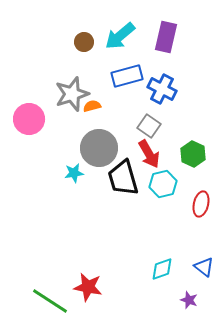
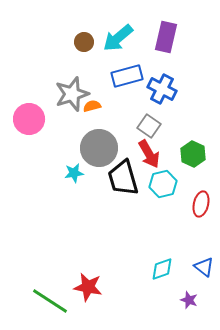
cyan arrow: moved 2 px left, 2 px down
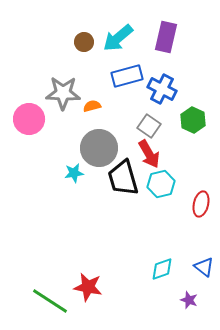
gray star: moved 9 px left, 1 px up; rotated 20 degrees clockwise
green hexagon: moved 34 px up
cyan hexagon: moved 2 px left
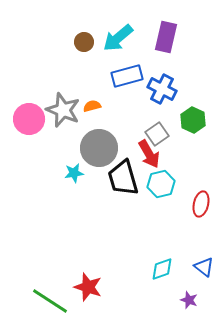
gray star: moved 17 px down; rotated 20 degrees clockwise
gray square: moved 8 px right, 8 px down; rotated 20 degrees clockwise
red star: rotated 8 degrees clockwise
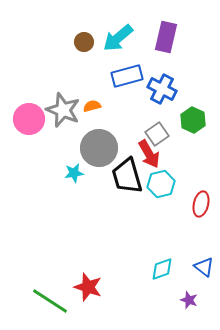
black trapezoid: moved 4 px right, 2 px up
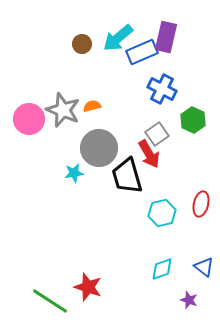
brown circle: moved 2 px left, 2 px down
blue rectangle: moved 15 px right, 24 px up; rotated 8 degrees counterclockwise
cyan hexagon: moved 1 px right, 29 px down
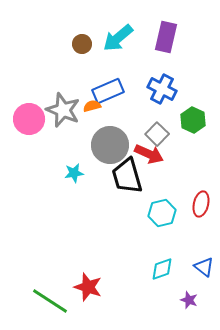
blue rectangle: moved 34 px left, 39 px down
gray square: rotated 10 degrees counterclockwise
gray circle: moved 11 px right, 3 px up
red arrow: rotated 36 degrees counterclockwise
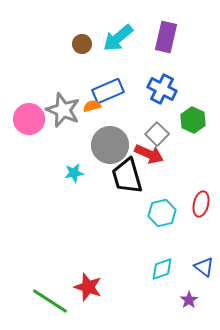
purple star: rotated 18 degrees clockwise
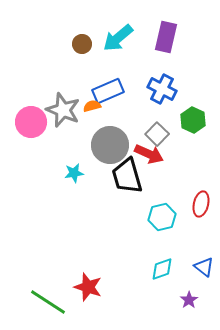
pink circle: moved 2 px right, 3 px down
cyan hexagon: moved 4 px down
green line: moved 2 px left, 1 px down
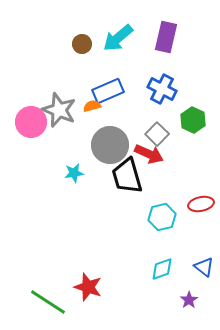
gray star: moved 4 px left
red ellipse: rotated 65 degrees clockwise
